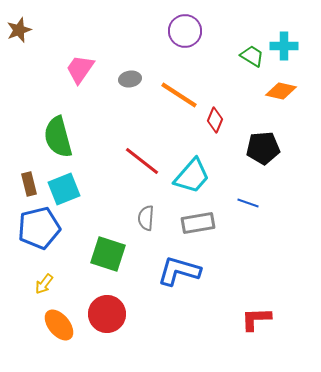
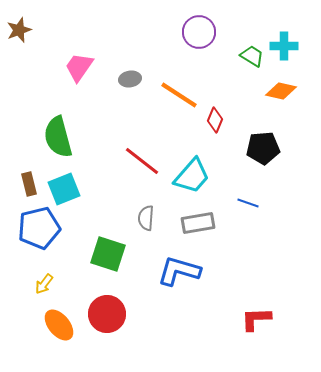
purple circle: moved 14 px right, 1 px down
pink trapezoid: moved 1 px left, 2 px up
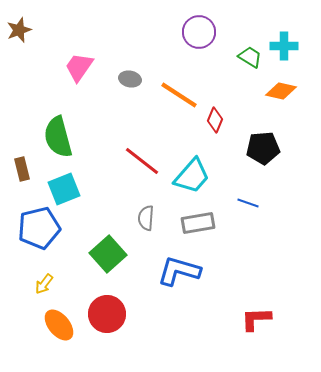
green trapezoid: moved 2 px left, 1 px down
gray ellipse: rotated 20 degrees clockwise
brown rectangle: moved 7 px left, 15 px up
green square: rotated 30 degrees clockwise
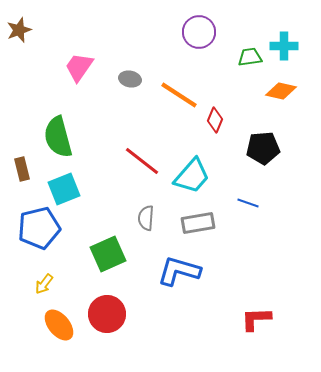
green trapezoid: rotated 40 degrees counterclockwise
green square: rotated 18 degrees clockwise
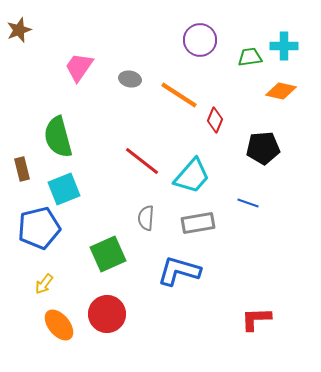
purple circle: moved 1 px right, 8 px down
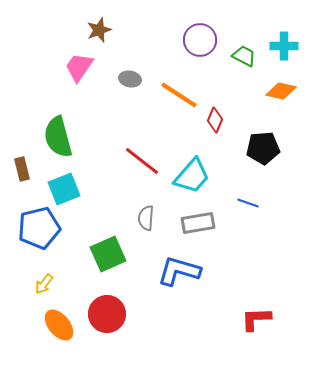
brown star: moved 80 px right
green trapezoid: moved 6 px left, 1 px up; rotated 35 degrees clockwise
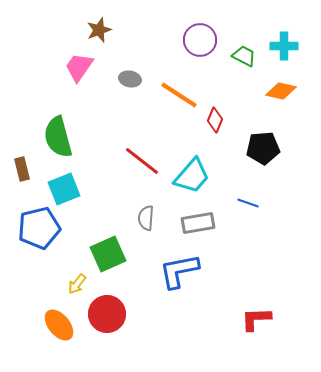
blue L-shape: rotated 27 degrees counterclockwise
yellow arrow: moved 33 px right
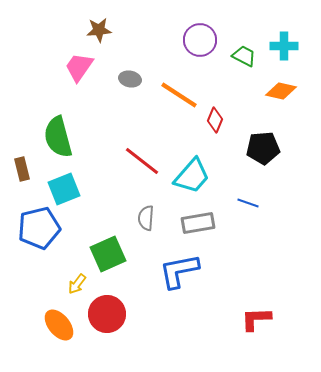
brown star: rotated 15 degrees clockwise
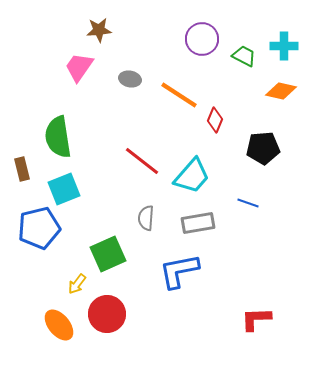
purple circle: moved 2 px right, 1 px up
green semicircle: rotated 6 degrees clockwise
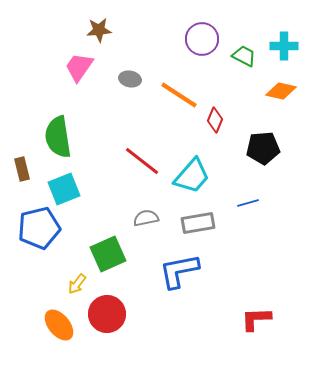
blue line: rotated 35 degrees counterclockwise
gray semicircle: rotated 75 degrees clockwise
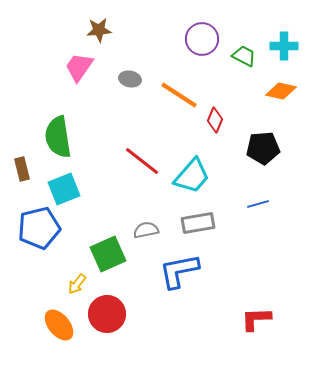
blue line: moved 10 px right, 1 px down
gray semicircle: moved 12 px down
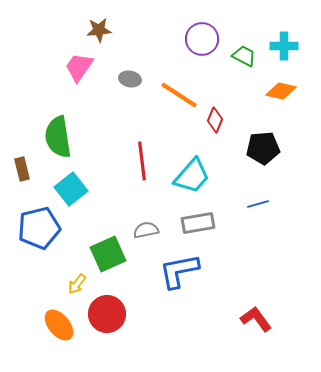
red line: rotated 45 degrees clockwise
cyan square: moved 7 px right; rotated 16 degrees counterclockwise
red L-shape: rotated 56 degrees clockwise
